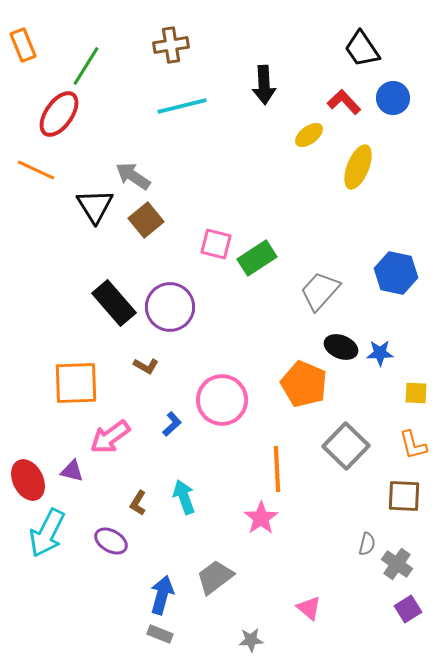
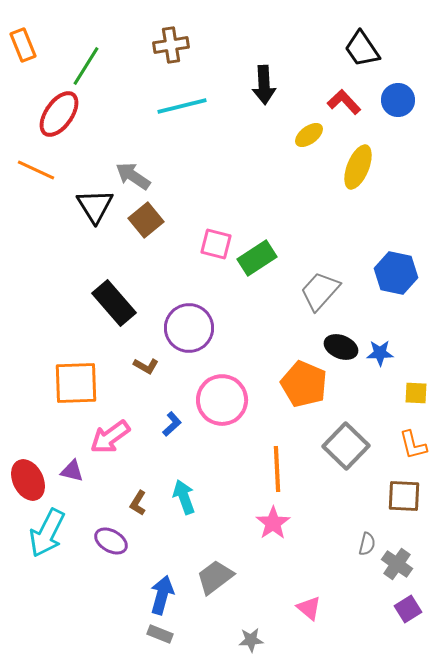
blue circle at (393, 98): moved 5 px right, 2 px down
purple circle at (170, 307): moved 19 px right, 21 px down
pink star at (261, 518): moved 12 px right, 5 px down
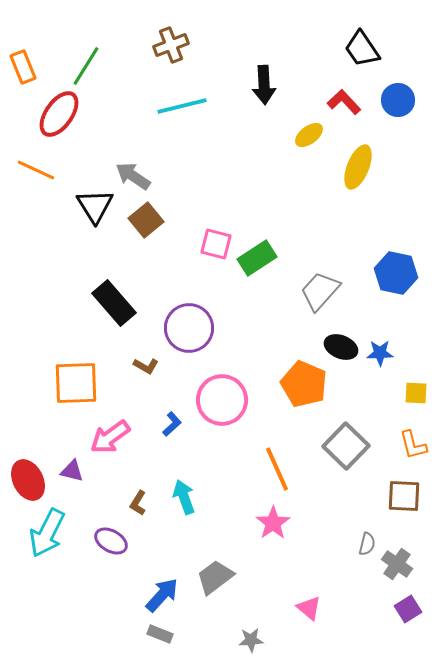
orange rectangle at (23, 45): moved 22 px down
brown cross at (171, 45): rotated 12 degrees counterclockwise
orange line at (277, 469): rotated 21 degrees counterclockwise
blue arrow at (162, 595): rotated 27 degrees clockwise
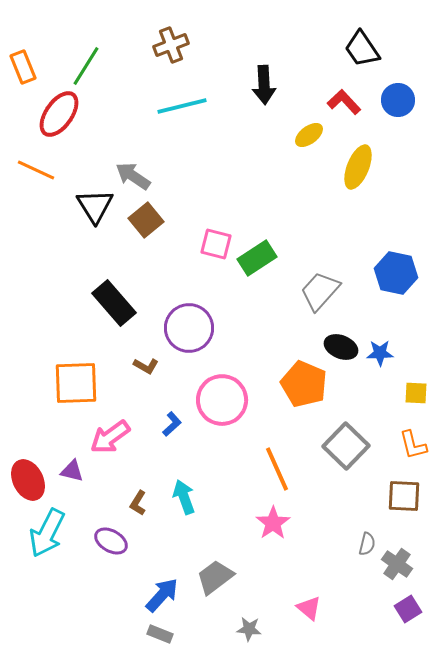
gray star at (251, 640): moved 2 px left, 11 px up; rotated 10 degrees clockwise
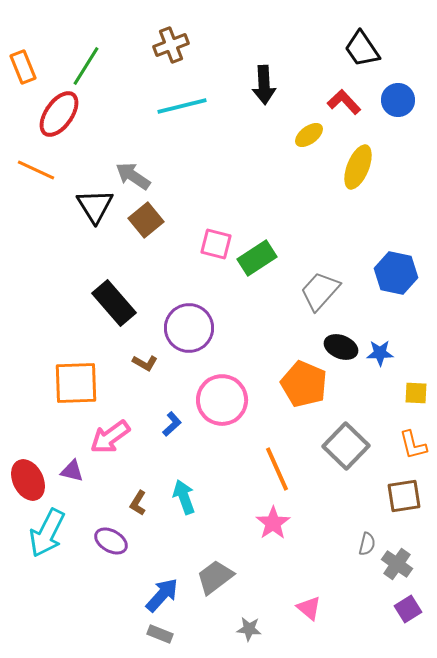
brown L-shape at (146, 366): moved 1 px left, 3 px up
brown square at (404, 496): rotated 12 degrees counterclockwise
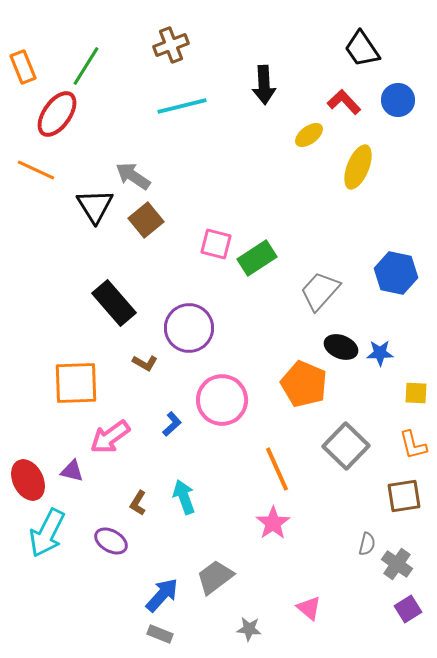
red ellipse at (59, 114): moved 2 px left
